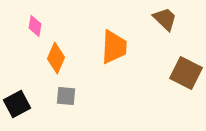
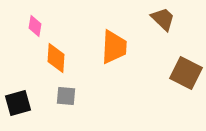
brown trapezoid: moved 2 px left
orange diamond: rotated 20 degrees counterclockwise
black square: moved 1 px right, 1 px up; rotated 12 degrees clockwise
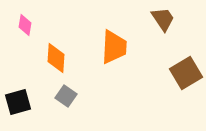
brown trapezoid: rotated 12 degrees clockwise
pink diamond: moved 10 px left, 1 px up
brown square: rotated 32 degrees clockwise
gray square: rotated 30 degrees clockwise
black square: moved 1 px up
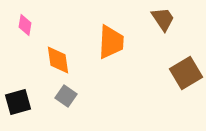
orange trapezoid: moved 3 px left, 5 px up
orange diamond: moved 2 px right, 2 px down; rotated 12 degrees counterclockwise
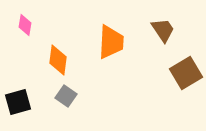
brown trapezoid: moved 11 px down
orange diamond: rotated 16 degrees clockwise
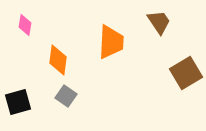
brown trapezoid: moved 4 px left, 8 px up
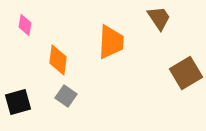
brown trapezoid: moved 4 px up
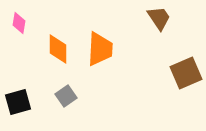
pink diamond: moved 6 px left, 2 px up
orange trapezoid: moved 11 px left, 7 px down
orange diamond: moved 11 px up; rotated 8 degrees counterclockwise
brown square: rotated 8 degrees clockwise
gray square: rotated 20 degrees clockwise
